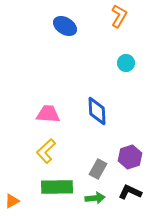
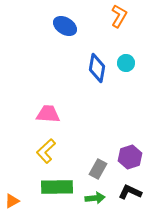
blue diamond: moved 43 px up; rotated 12 degrees clockwise
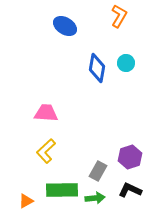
pink trapezoid: moved 2 px left, 1 px up
gray rectangle: moved 2 px down
green rectangle: moved 5 px right, 3 px down
black L-shape: moved 2 px up
orange triangle: moved 14 px right
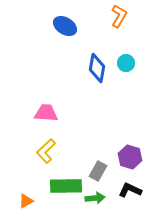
purple hexagon: rotated 25 degrees counterclockwise
green rectangle: moved 4 px right, 4 px up
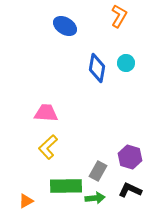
yellow L-shape: moved 2 px right, 4 px up
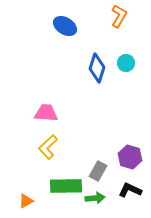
blue diamond: rotated 8 degrees clockwise
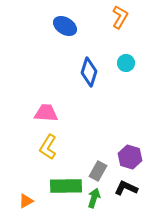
orange L-shape: moved 1 px right, 1 px down
blue diamond: moved 8 px left, 4 px down
yellow L-shape: rotated 15 degrees counterclockwise
black L-shape: moved 4 px left, 2 px up
green arrow: moved 1 px left; rotated 66 degrees counterclockwise
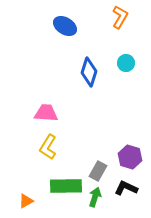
green arrow: moved 1 px right, 1 px up
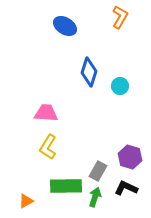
cyan circle: moved 6 px left, 23 px down
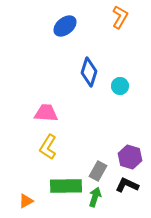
blue ellipse: rotated 70 degrees counterclockwise
black L-shape: moved 1 px right, 3 px up
